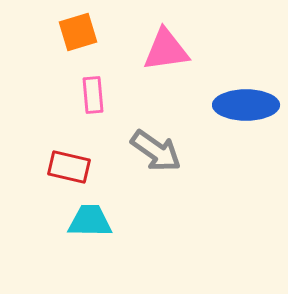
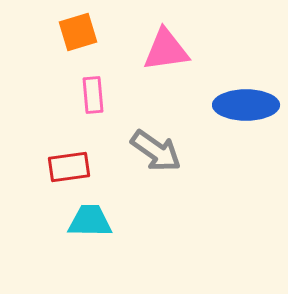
red rectangle: rotated 21 degrees counterclockwise
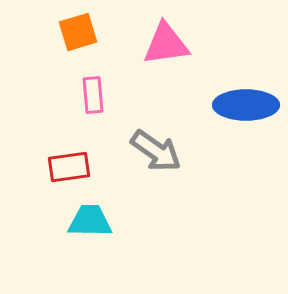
pink triangle: moved 6 px up
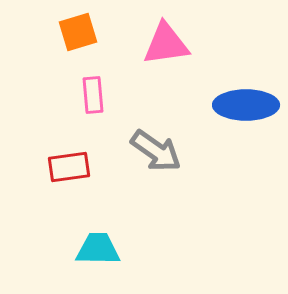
cyan trapezoid: moved 8 px right, 28 px down
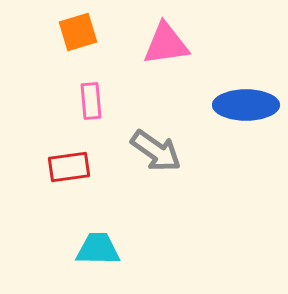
pink rectangle: moved 2 px left, 6 px down
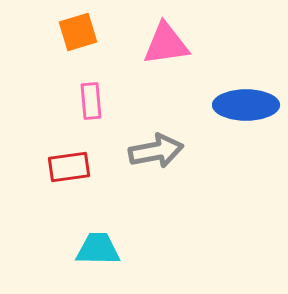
gray arrow: rotated 46 degrees counterclockwise
